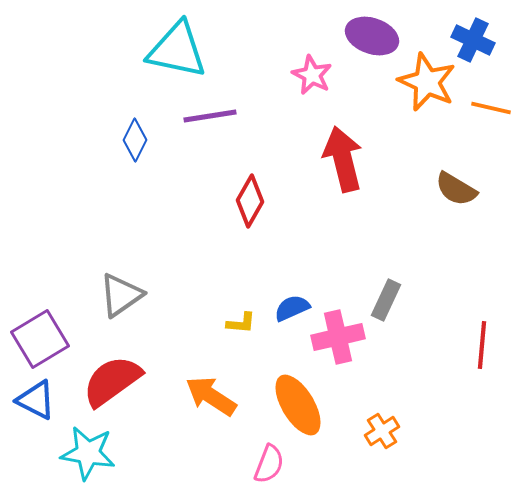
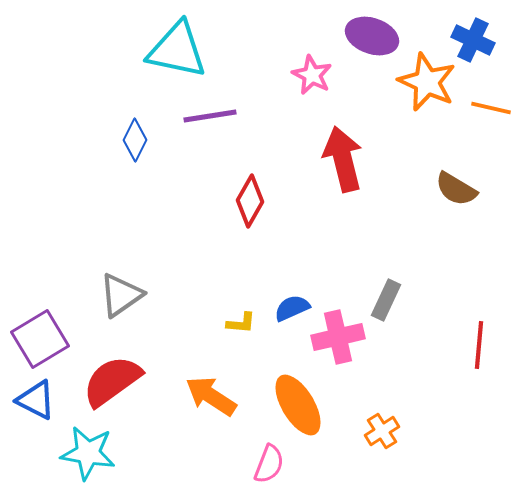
red line: moved 3 px left
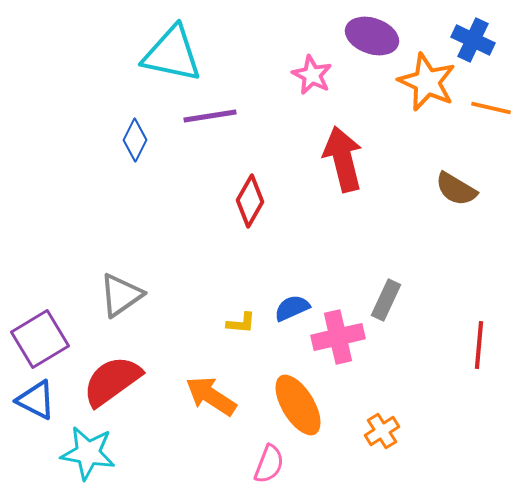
cyan triangle: moved 5 px left, 4 px down
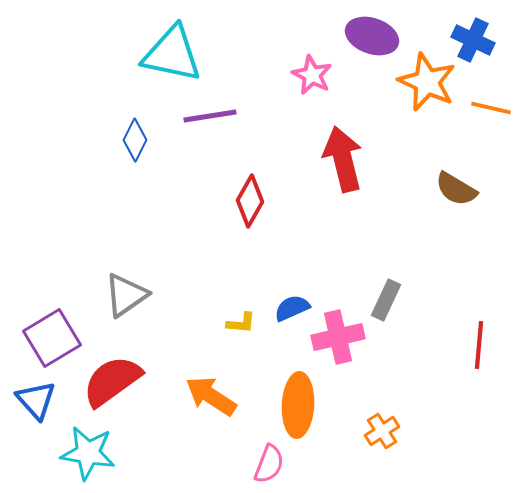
gray triangle: moved 5 px right
purple square: moved 12 px right, 1 px up
blue triangle: rotated 21 degrees clockwise
orange ellipse: rotated 34 degrees clockwise
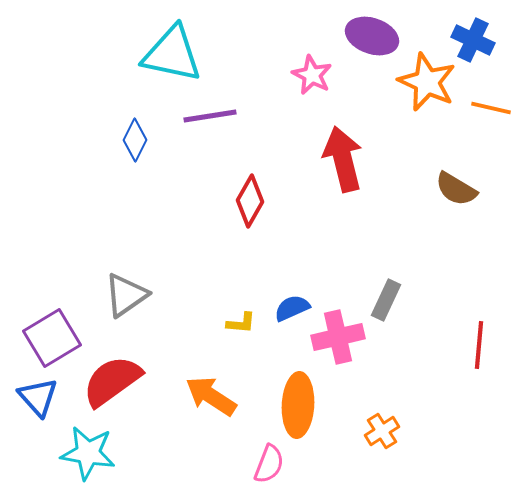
blue triangle: moved 2 px right, 3 px up
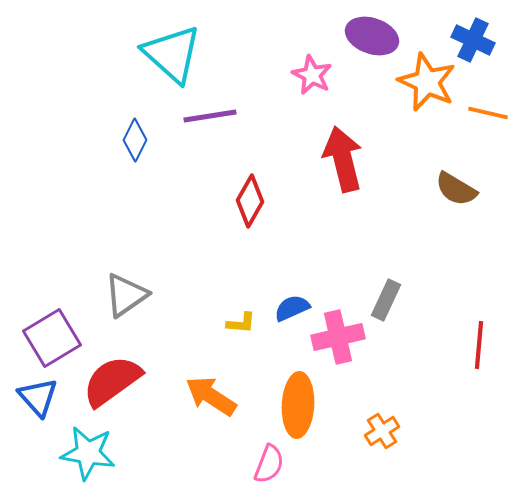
cyan triangle: rotated 30 degrees clockwise
orange line: moved 3 px left, 5 px down
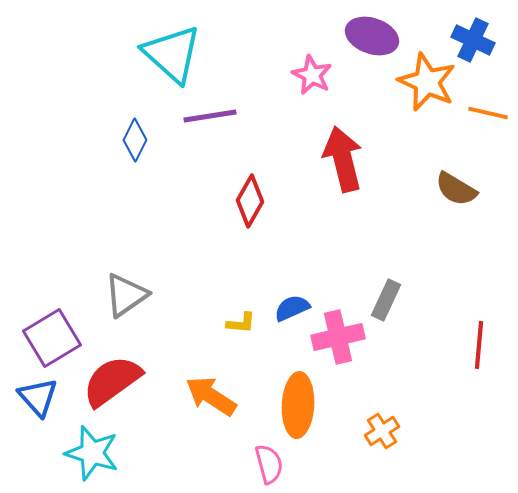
cyan star: moved 4 px right; rotated 8 degrees clockwise
pink semicircle: rotated 36 degrees counterclockwise
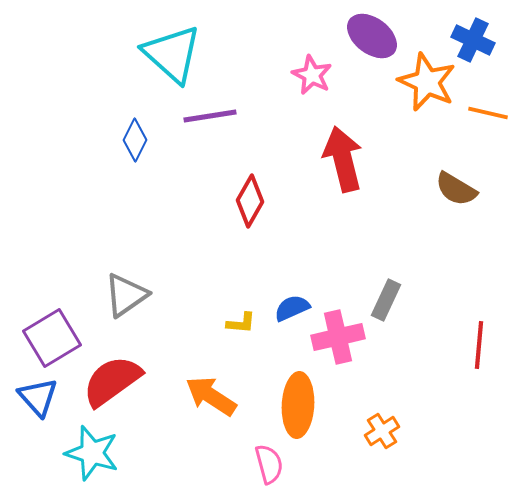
purple ellipse: rotated 18 degrees clockwise
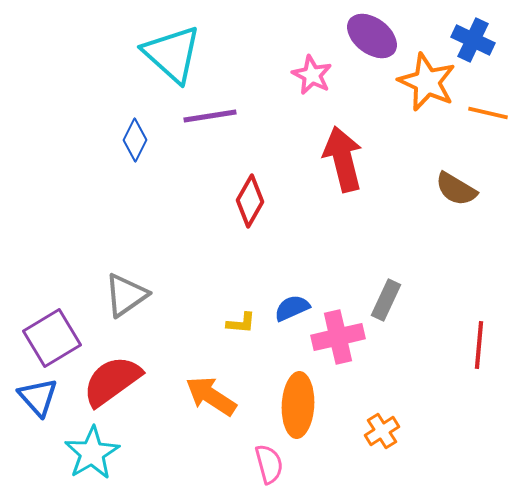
cyan star: rotated 24 degrees clockwise
